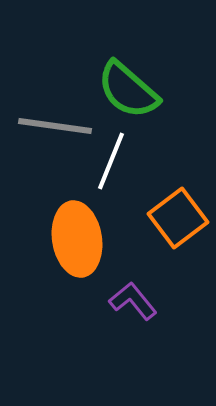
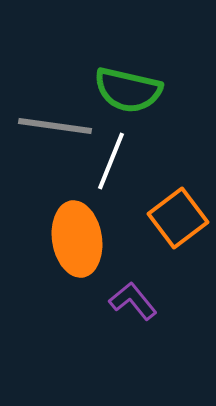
green semicircle: rotated 28 degrees counterclockwise
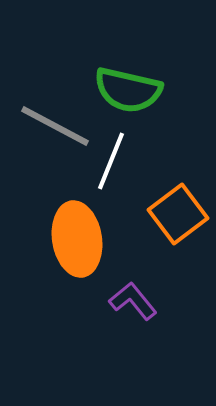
gray line: rotated 20 degrees clockwise
orange square: moved 4 px up
